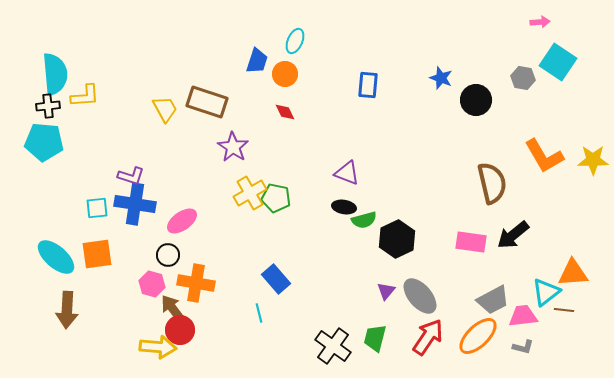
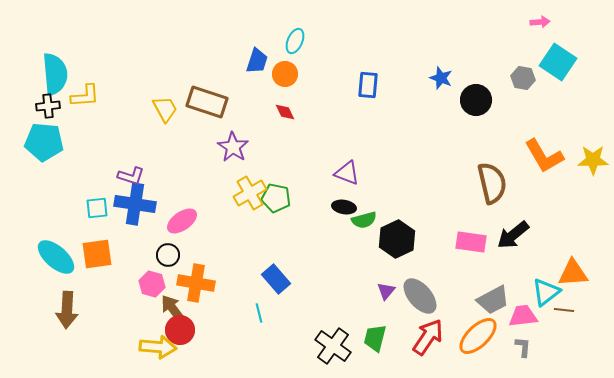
gray L-shape at (523, 347): rotated 100 degrees counterclockwise
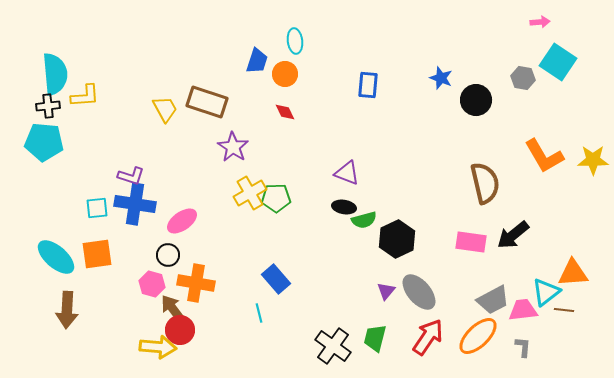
cyan ellipse at (295, 41): rotated 30 degrees counterclockwise
brown semicircle at (492, 183): moved 7 px left
green pentagon at (276, 198): rotated 12 degrees counterclockwise
gray ellipse at (420, 296): moved 1 px left, 4 px up
pink trapezoid at (523, 316): moved 6 px up
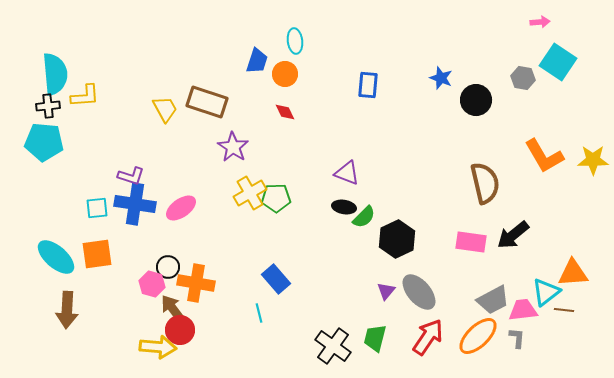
green semicircle at (364, 220): moved 3 px up; rotated 30 degrees counterclockwise
pink ellipse at (182, 221): moved 1 px left, 13 px up
black circle at (168, 255): moved 12 px down
gray L-shape at (523, 347): moved 6 px left, 9 px up
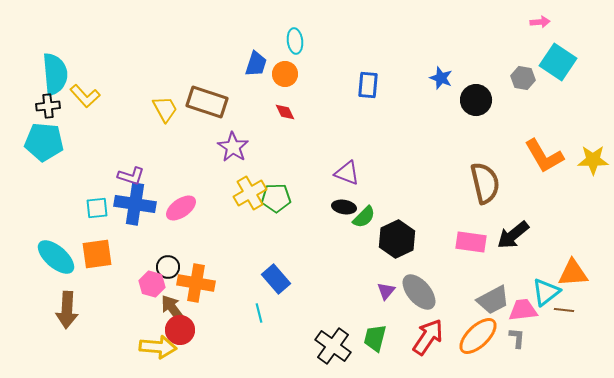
blue trapezoid at (257, 61): moved 1 px left, 3 px down
yellow L-shape at (85, 96): rotated 52 degrees clockwise
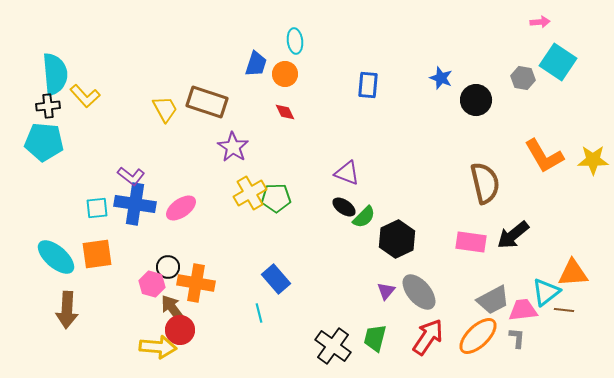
purple L-shape at (131, 176): rotated 20 degrees clockwise
black ellipse at (344, 207): rotated 25 degrees clockwise
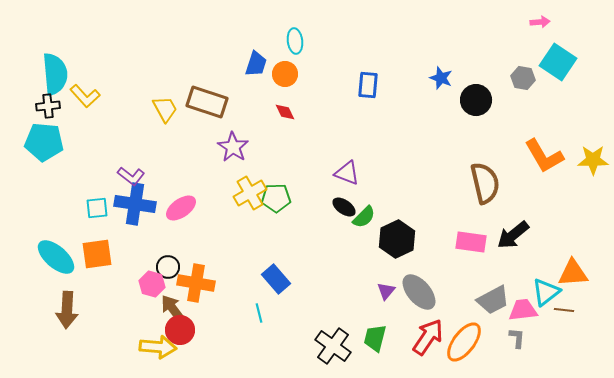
orange ellipse at (478, 336): moved 14 px left, 6 px down; rotated 9 degrees counterclockwise
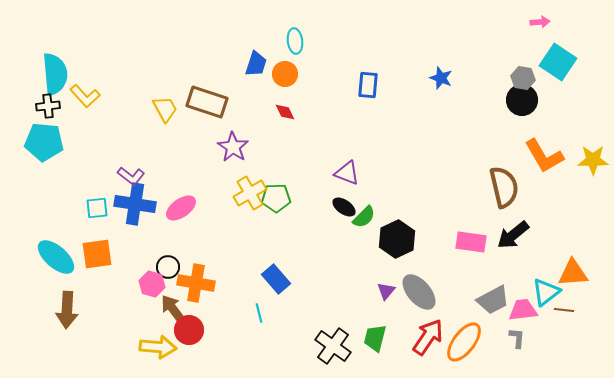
black circle at (476, 100): moved 46 px right
brown semicircle at (485, 183): moved 19 px right, 4 px down
red circle at (180, 330): moved 9 px right
